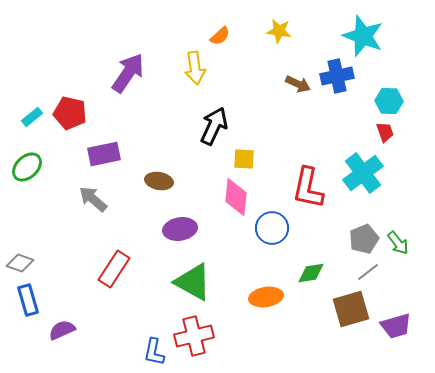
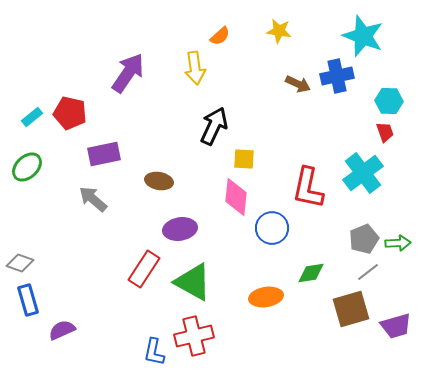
green arrow: rotated 55 degrees counterclockwise
red rectangle: moved 30 px right
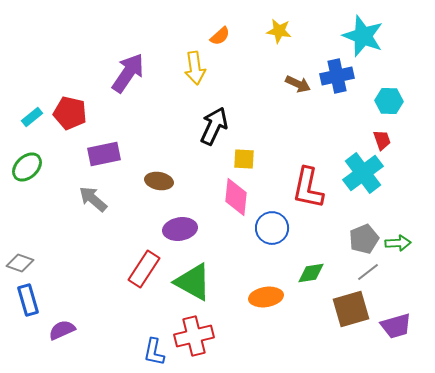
red trapezoid: moved 3 px left, 8 px down
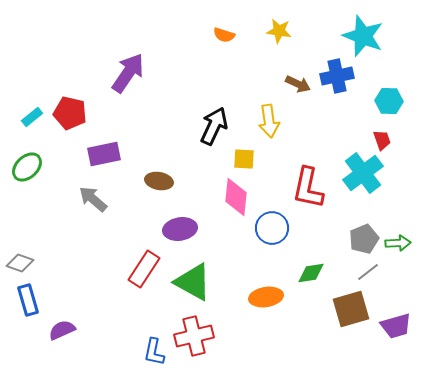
orange semicircle: moved 4 px right, 1 px up; rotated 60 degrees clockwise
yellow arrow: moved 74 px right, 53 px down
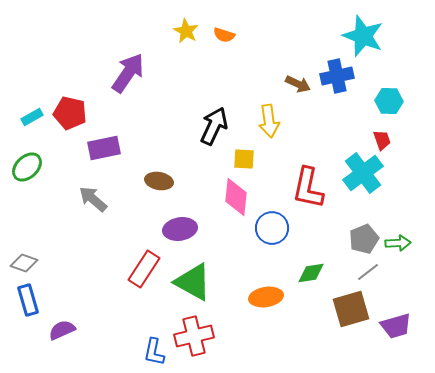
yellow star: moved 93 px left; rotated 20 degrees clockwise
cyan rectangle: rotated 10 degrees clockwise
purple rectangle: moved 6 px up
gray diamond: moved 4 px right
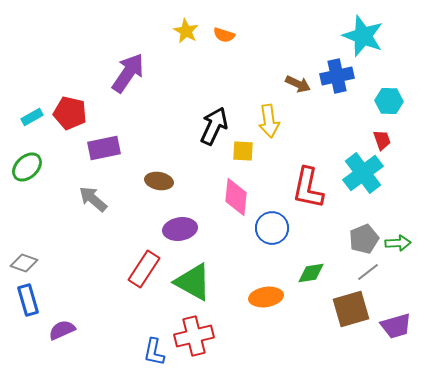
yellow square: moved 1 px left, 8 px up
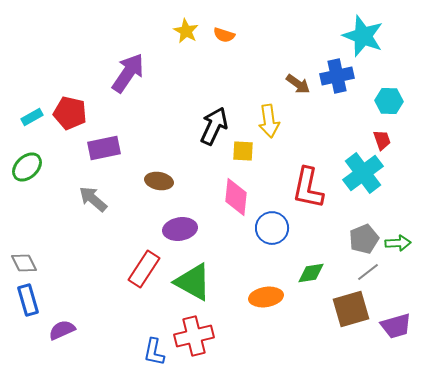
brown arrow: rotated 10 degrees clockwise
gray diamond: rotated 44 degrees clockwise
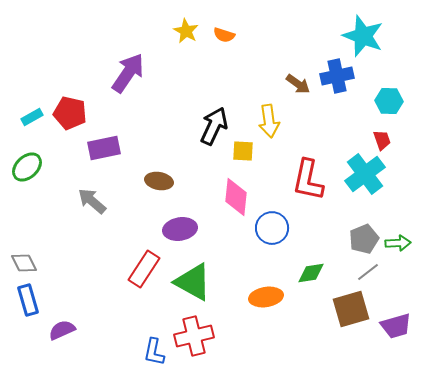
cyan cross: moved 2 px right, 1 px down
red L-shape: moved 8 px up
gray arrow: moved 1 px left, 2 px down
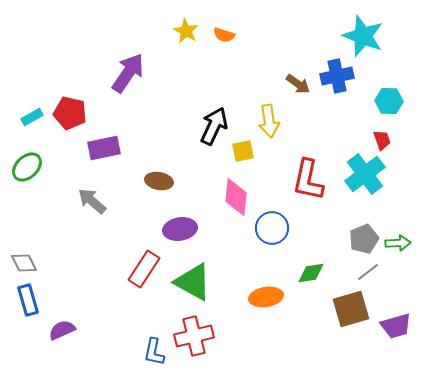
yellow square: rotated 15 degrees counterclockwise
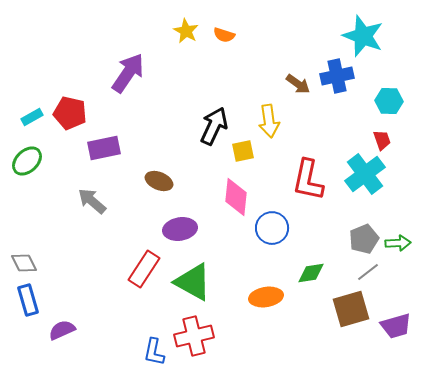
green ellipse: moved 6 px up
brown ellipse: rotated 12 degrees clockwise
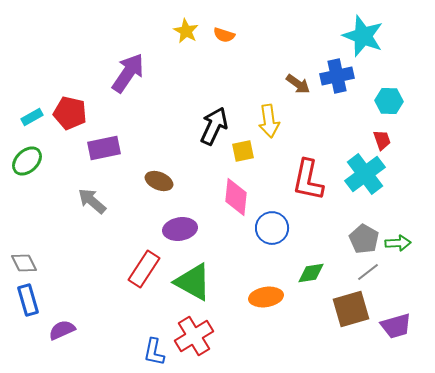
gray pentagon: rotated 20 degrees counterclockwise
red cross: rotated 18 degrees counterclockwise
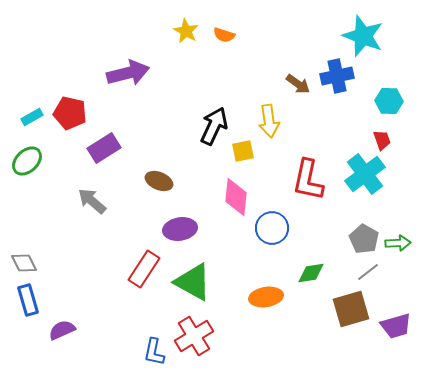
purple arrow: rotated 42 degrees clockwise
purple rectangle: rotated 20 degrees counterclockwise
